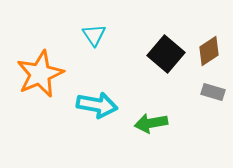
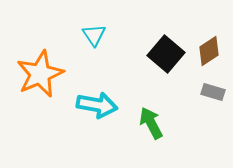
green arrow: rotated 72 degrees clockwise
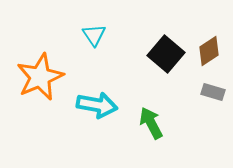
orange star: moved 3 px down
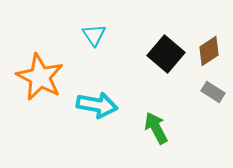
orange star: rotated 21 degrees counterclockwise
gray rectangle: rotated 15 degrees clockwise
green arrow: moved 5 px right, 5 px down
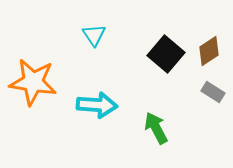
orange star: moved 7 px left, 5 px down; rotated 18 degrees counterclockwise
cyan arrow: rotated 6 degrees counterclockwise
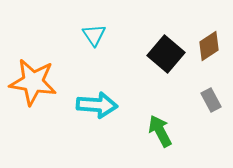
brown diamond: moved 5 px up
gray rectangle: moved 2 px left, 8 px down; rotated 30 degrees clockwise
green arrow: moved 4 px right, 3 px down
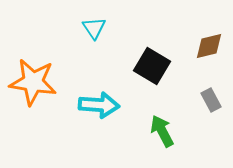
cyan triangle: moved 7 px up
brown diamond: rotated 20 degrees clockwise
black square: moved 14 px left, 12 px down; rotated 9 degrees counterclockwise
cyan arrow: moved 2 px right
green arrow: moved 2 px right
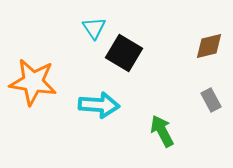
black square: moved 28 px left, 13 px up
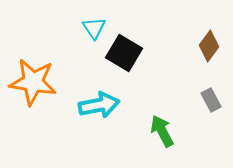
brown diamond: rotated 40 degrees counterclockwise
cyan arrow: rotated 15 degrees counterclockwise
